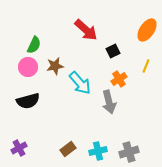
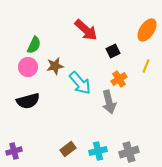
purple cross: moved 5 px left, 3 px down; rotated 14 degrees clockwise
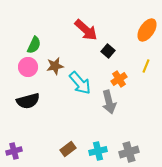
black square: moved 5 px left; rotated 24 degrees counterclockwise
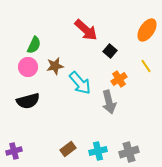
black square: moved 2 px right
yellow line: rotated 56 degrees counterclockwise
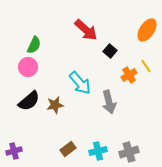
brown star: moved 39 px down
orange cross: moved 10 px right, 4 px up
black semicircle: moved 1 px right; rotated 25 degrees counterclockwise
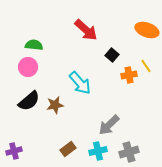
orange ellipse: rotated 75 degrees clockwise
green semicircle: rotated 108 degrees counterclockwise
black square: moved 2 px right, 4 px down
orange cross: rotated 21 degrees clockwise
gray arrow: moved 23 px down; rotated 60 degrees clockwise
